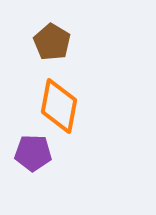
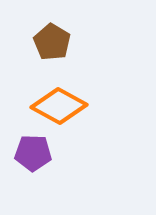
orange diamond: rotated 72 degrees counterclockwise
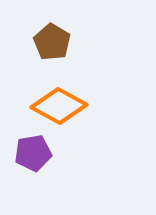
purple pentagon: rotated 12 degrees counterclockwise
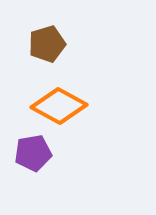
brown pentagon: moved 5 px left, 2 px down; rotated 24 degrees clockwise
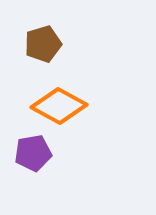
brown pentagon: moved 4 px left
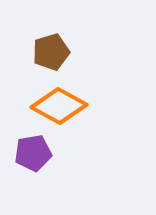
brown pentagon: moved 8 px right, 8 px down
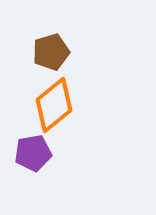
orange diamond: moved 5 px left, 1 px up; rotated 68 degrees counterclockwise
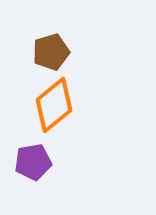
purple pentagon: moved 9 px down
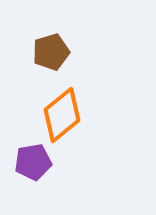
orange diamond: moved 8 px right, 10 px down
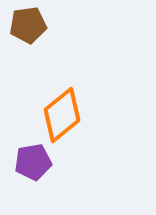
brown pentagon: moved 23 px left, 27 px up; rotated 9 degrees clockwise
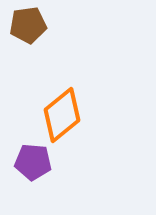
purple pentagon: rotated 15 degrees clockwise
